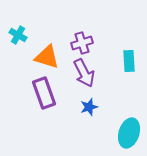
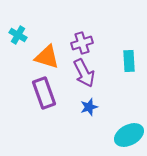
cyan ellipse: moved 2 px down; rotated 44 degrees clockwise
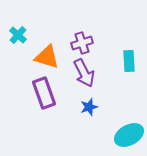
cyan cross: rotated 12 degrees clockwise
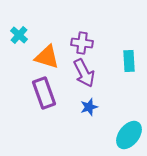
cyan cross: moved 1 px right
purple cross: rotated 25 degrees clockwise
cyan ellipse: rotated 24 degrees counterclockwise
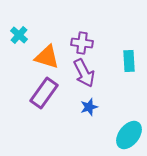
purple rectangle: rotated 56 degrees clockwise
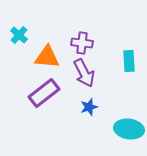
orange triangle: rotated 12 degrees counterclockwise
purple rectangle: rotated 16 degrees clockwise
cyan ellipse: moved 6 px up; rotated 60 degrees clockwise
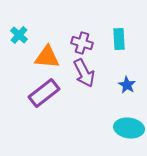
purple cross: rotated 10 degrees clockwise
cyan rectangle: moved 10 px left, 22 px up
blue star: moved 38 px right, 22 px up; rotated 24 degrees counterclockwise
cyan ellipse: moved 1 px up
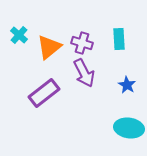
orange triangle: moved 2 px right, 10 px up; rotated 44 degrees counterclockwise
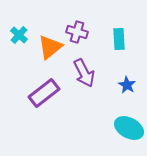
purple cross: moved 5 px left, 11 px up
orange triangle: moved 1 px right
cyan ellipse: rotated 20 degrees clockwise
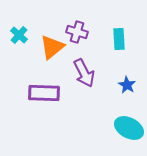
orange triangle: moved 2 px right
purple rectangle: rotated 40 degrees clockwise
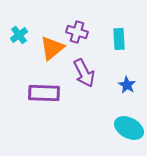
cyan cross: rotated 12 degrees clockwise
orange triangle: moved 1 px down
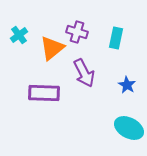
cyan rectangle: moved 3 px left, 1 px up; rotated 15 degrees clockwise
